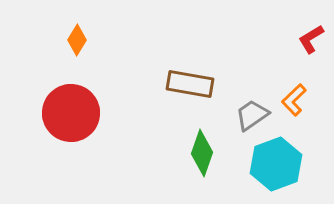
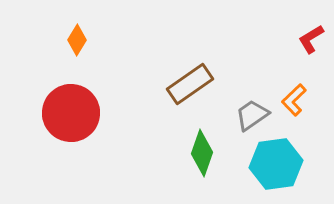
brown rectangle: rotated 45 degrees counterclockwise
cyan hexagon: rotated 12 degrees clockwise
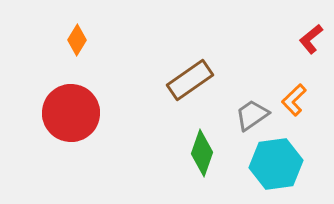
red L-shape: rotated 8 degrees counterclockwise
brown rectangle: moved 4 px up
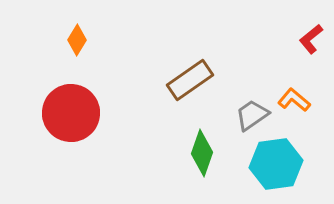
orange L-shape: rotated 84 degrees clockwise
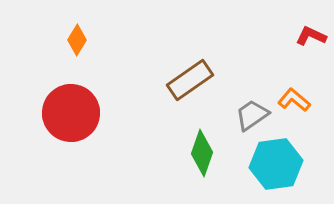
red L-shape: moved 3 px up; rotated 64 degrees clockwise
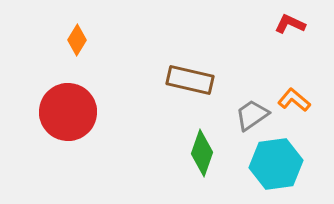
red L-shape: moved 21 px left, 12 px up
brown rectangle: rotated 48 degrees clockwise
red circle: moved 3 px left, 1 px up
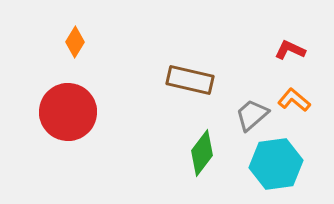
red L-shape: moved 26 px down
orange diamond: moved 2 px left, 2 px down
gray trapezoid: rotated 6 degrees counterclockwise
green diamond: rotated 18 degrees clockwise
